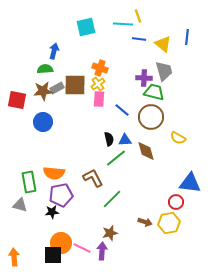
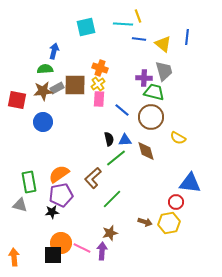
orange semicircle at (54, 173): moved 5 px right, 1 px down; rotated 140 degrees clockwise
brown L-shape at (93, 178): rotated 105 degrees counterclockwise
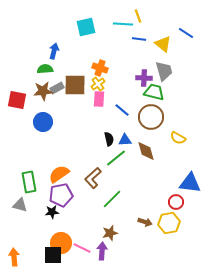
blue line at (187, 37): moved 1 px left, 4 px up; rotated 63 degrees counterclockwise
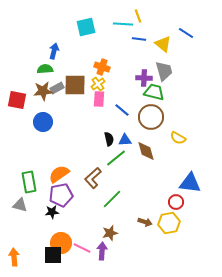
orange cross at (100, 68): moved 2 px right, 1 px up
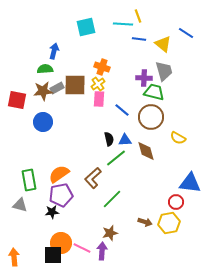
green rectangle at (29, 182): moved 2 px up
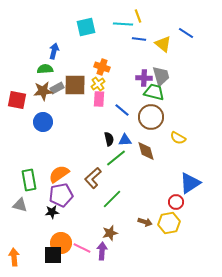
gray trapezoid at (164, 71): moved 3 px left, 5 px down
blue triangle at (190, 183): rotated 40 degrees counterclockwise
